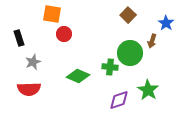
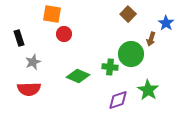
brown square: moved 1 px up
brown arrow: moved 1 px left, 2 px up
green circle: moved 1 px right, 1 px down
purple diamond: moved 1 px left
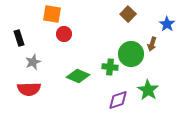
blue star: moved 1 px right, 1 px down
brown arrow: moved 1 px right, 5 px down
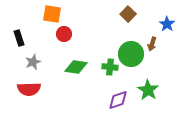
green diamond: moved 2 px left, 9 px up; rotated 15 degrees counterclockwise
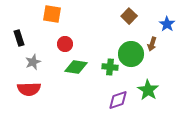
brown square: moved 1 px right, 2 px down
red circle: moved 1 px right, 10 px down
